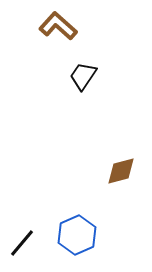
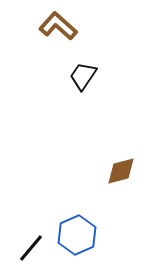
black line: moved 9 px right, 5 px down
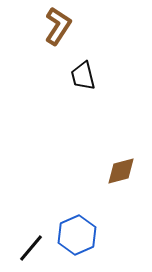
brown L-shape: rotated 81 degrees clockwise
black trapezoid: rotated 48 degrees counterclockwise
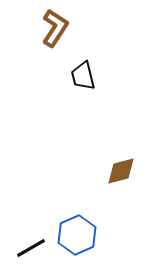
brown L-shape: moved 3 px left, 2 px down
black line: rotated 20 degrees clockwise
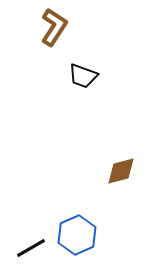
brown L-shape: moved 1 px left, 1 px up
black trapezoid: rotated 56 degrees counterclockwise
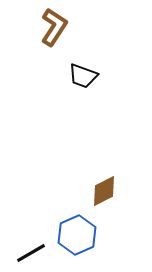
brown diamond: moved 17 px left, 20 px down; rotated 12 degrees counterclockwise
black line: moved 5 px down
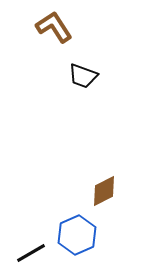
brown L-shape: rotated 66 degrees counterclockwise
